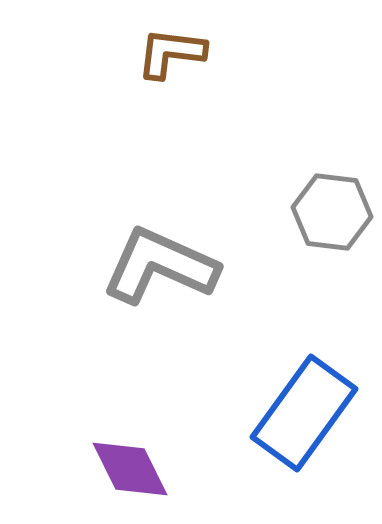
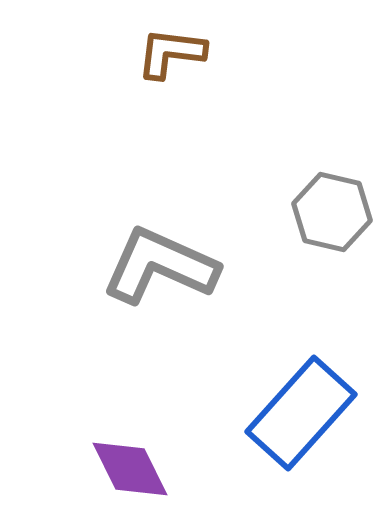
gray hexagon: rotated 6 degrees clockwise
blue rectangle: moved 3 px left; rotated 6 degrees clockwise
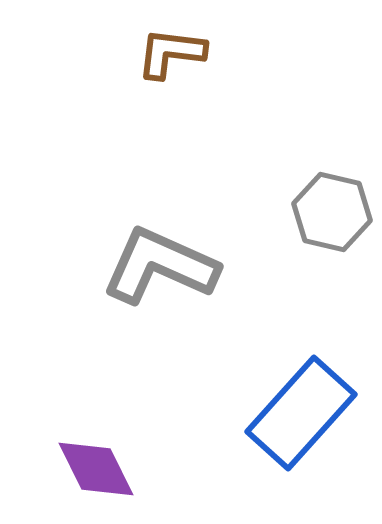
purple diamond: moved 34 px left
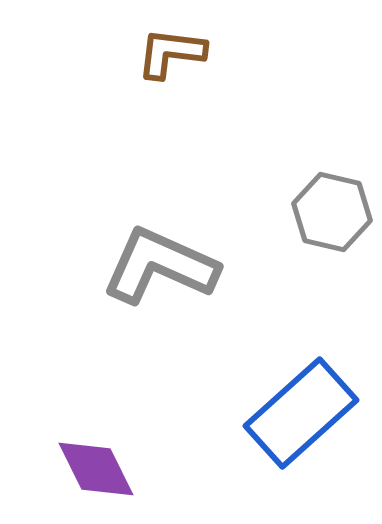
blue rectangle: rotated 6 degrees clockwise
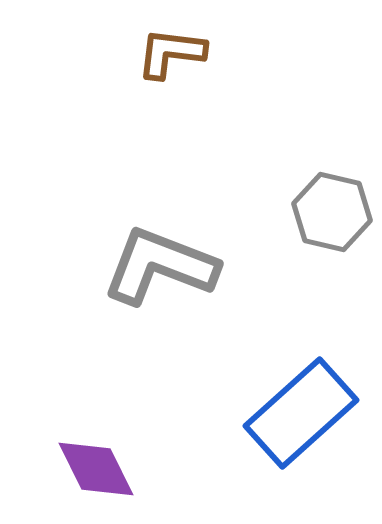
gray L-shape: rotated 3 degrees counterclockwise
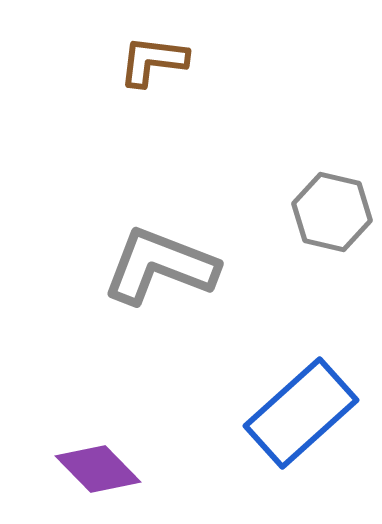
brown L-shape: moved 18 px left, 8 px down
purple diamond: moved 2 px right; rotated 18 degrees counterclockwise
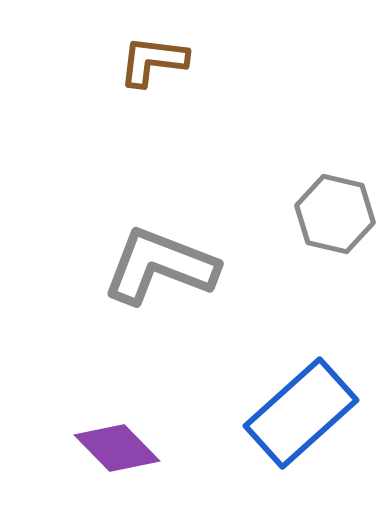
gray hexagon: moved 3 px right, 2 px down
purple diamond: moved 19 px right, 21 px up
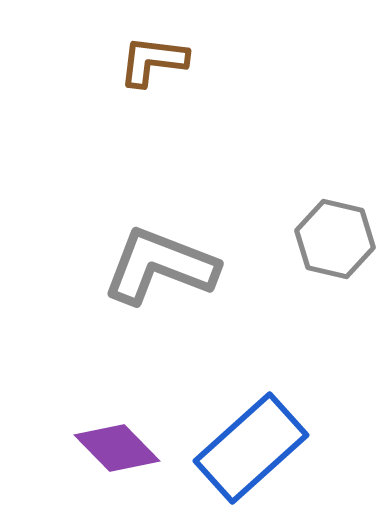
gray hexagon: moved 25 px down
blue rectangle: moved 50 px left, 35 px down
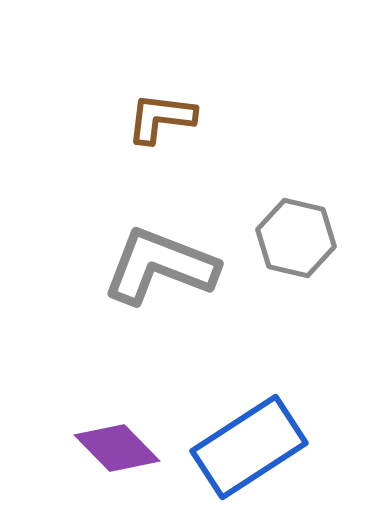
brown L-shape: moved 8 px right, 57 px down
gray hexagon: moved 39 px left, 1 px up
blue rectangle: moved 2 px left, 1 px up; rotated 9 degrees clockwise
